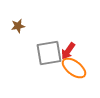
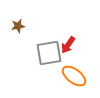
red arrow: moved 6 px up
orange ellipse: moved 8 px down
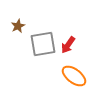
brown star: rotated 16 degrees counterclockwise
gray square: moved 6 px left, 9 px up
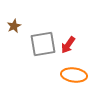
brown star: moved 4 px left
orange ellipse: moved 1 px up; rotated 30 degrees counterclockwise
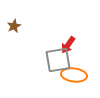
gray square: moved 15 px right, 16 px down
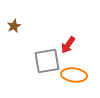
gray square: moved 11 px left, 1 px down
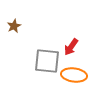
red arrow: moved 3 px right, 2 px down
gray square: rotated 16 degrees clockwise
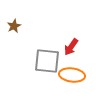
orange ellipse: moved 2 px left
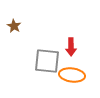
brown star: rotated 16 degrees counterclockwise
red arrow: rotated 36 degrees counterclockwise
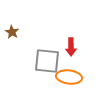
brown star: moved 2 px left, 6 px down
orange ellipse: moved 3 px left, 2 px down
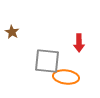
red arrow: moved 8 px right, 4 px up
orange ellipse: moved 3 px left
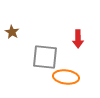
red arrow: moved 1 px left, 4 px up
gray square: moved 2 px left, 4 px up
